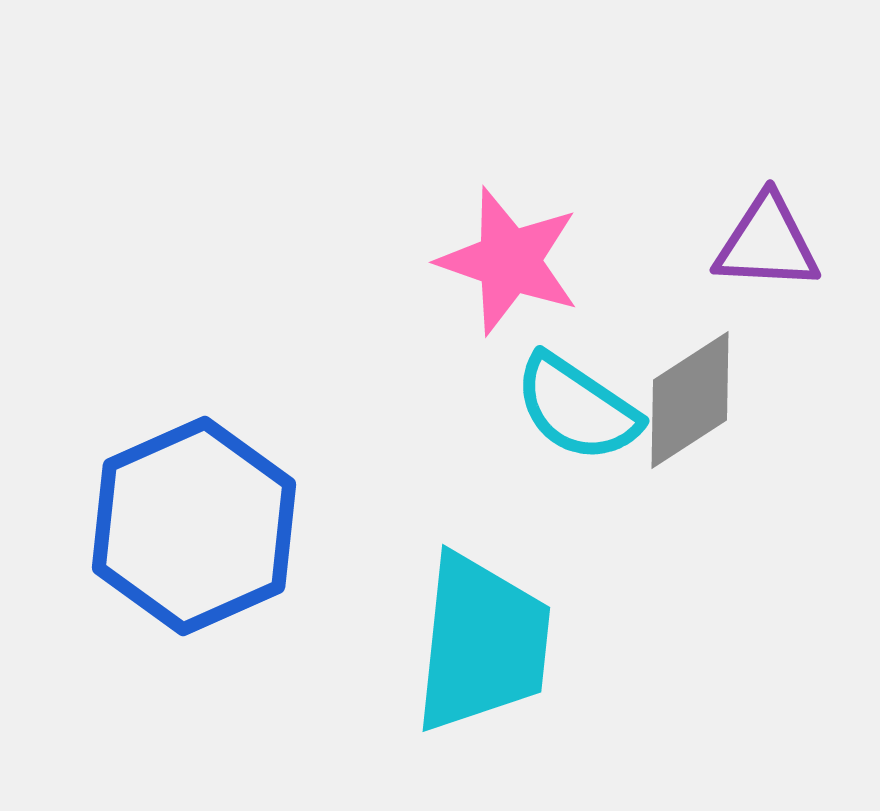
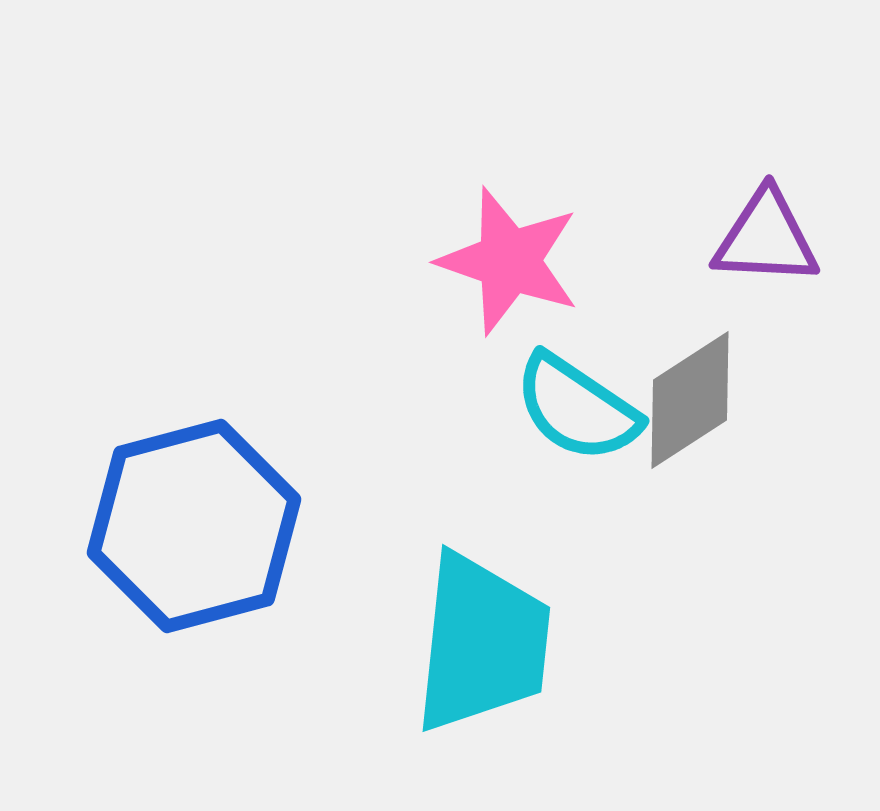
purple triangle: moved 1 px left, 5 px up
blue hexagon: rotated 9 degrees clockwise
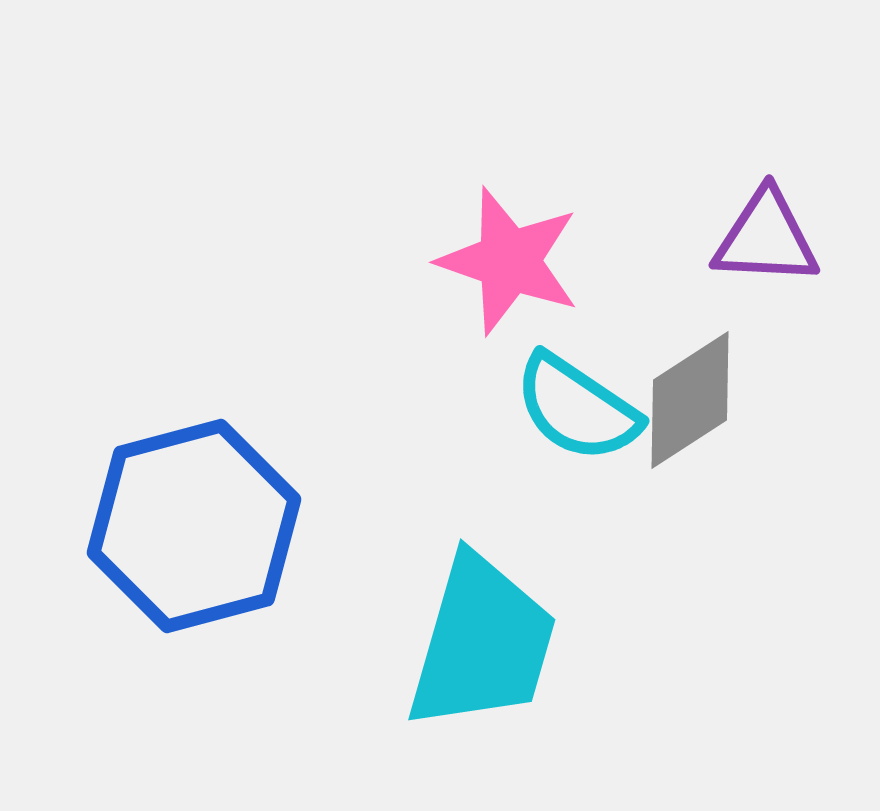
cyan trapezoid: rotated 10 degrees clockwise
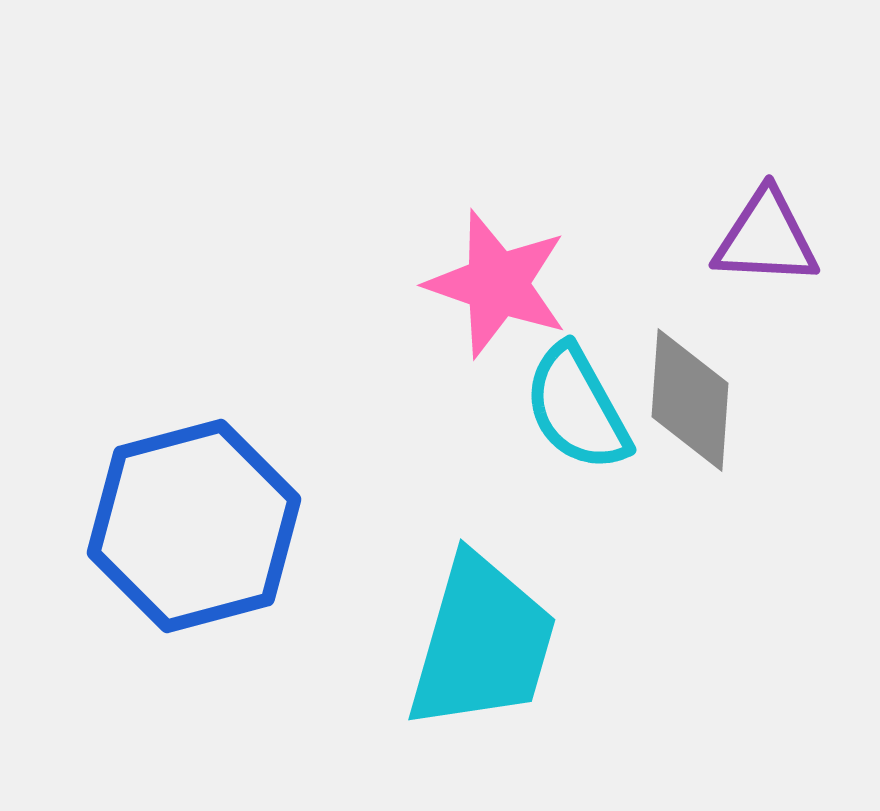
pink star: moved 12 px left, 23 px down
gray diamond: rotated 53 degrees counterclockwise
cyan semicircle: rotated 27 degrees clockwise
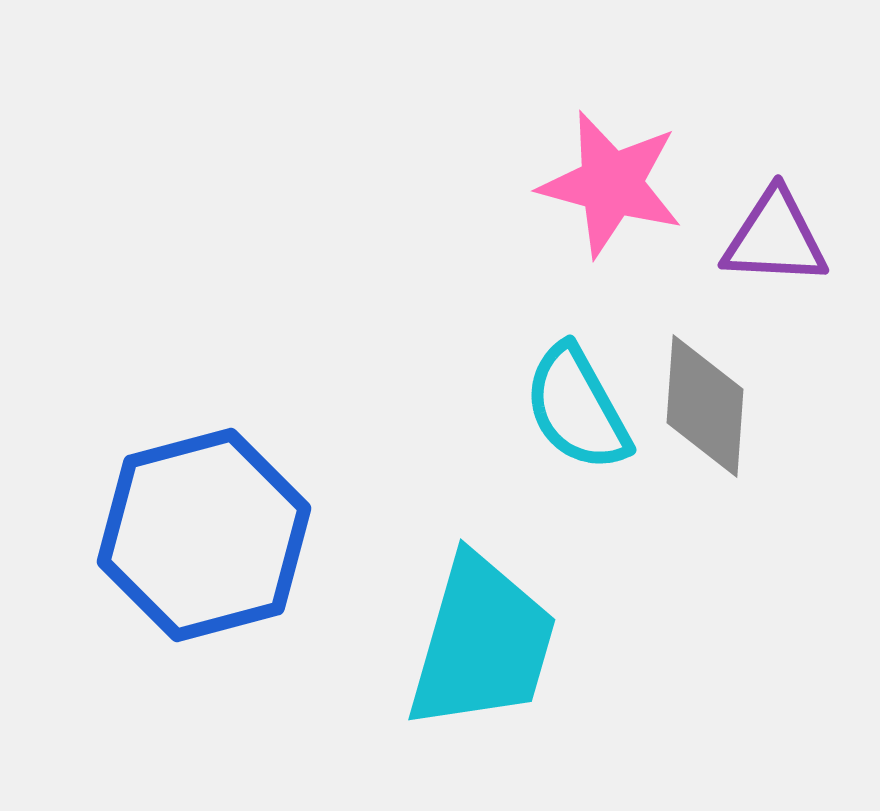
purple triangle: moved 9 px right
pink star: moved 114 px right, 100 px up; rotated 4 degrees counterclockwise
gray diamond: moved 15 px right, 6 px down
blue hexagon: moved 10 px right, 9 px down
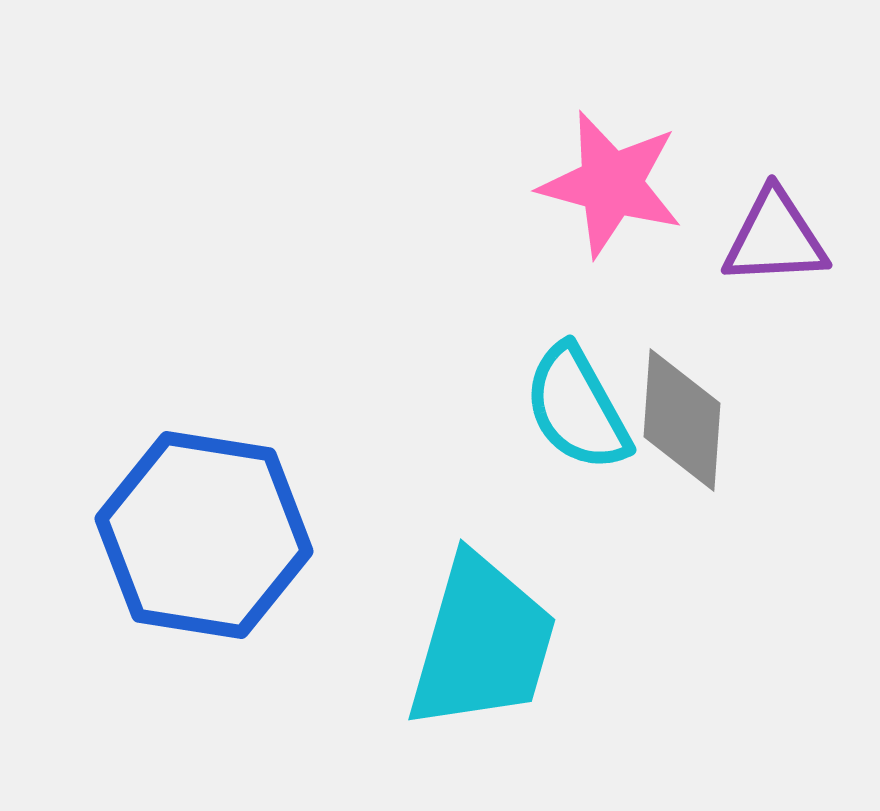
purple triangle: rotated 6 degrees counterclockwise
gray diamond: moved 23 px left, 14 px down
blue hexagon: rotated 24 degrees clockwise
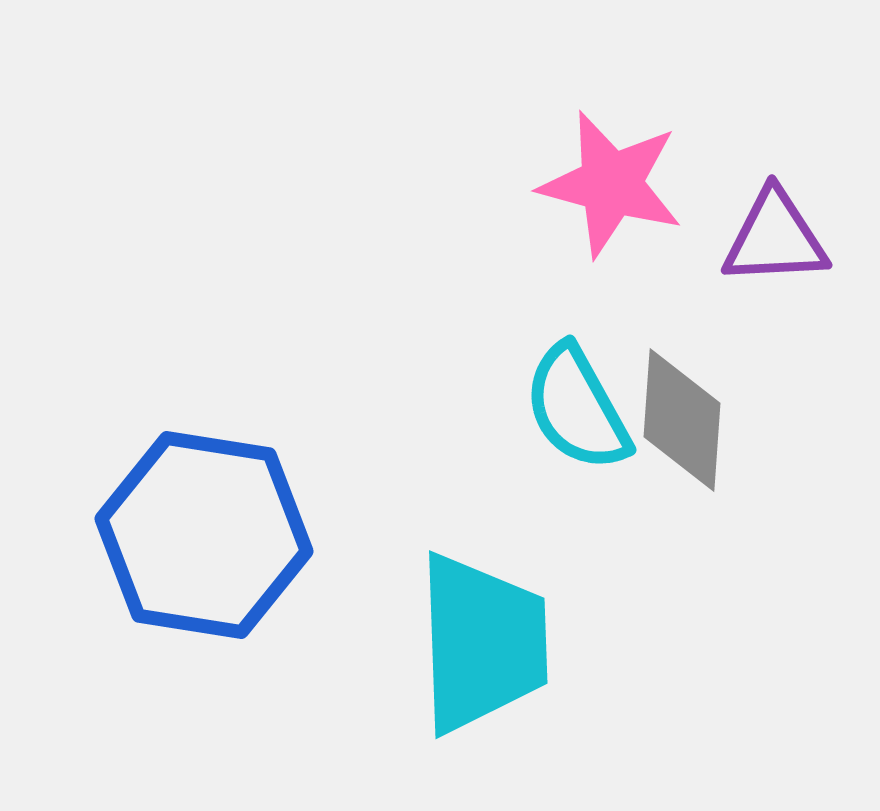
cyan trapezoid: rotated 18 degrees counterclockwise
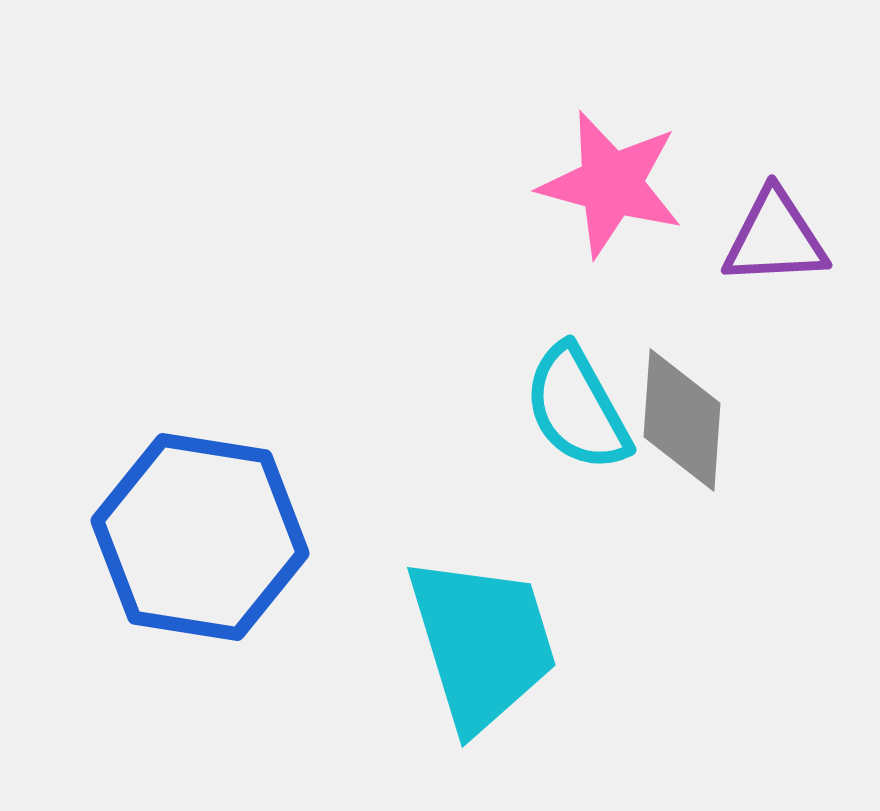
blue hexagon: moved 4 px left, 2 px down
cyan trapezoid: rotated 15 degrees counterclockwise
